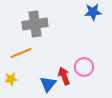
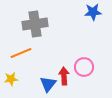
red arrow: rotated 18 degrees clockwise
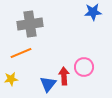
gray cross: moved 5 px left
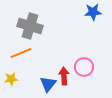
gray cross: moved 2 px down; rotated 25 degrees clockwise
